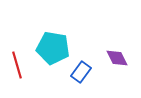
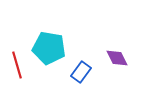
cyan pentagon: moved 4 px left
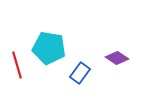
purple diamond: rotated 30 degrees counterclockwise
blue rectangle: moved 1 px left, 1 px down
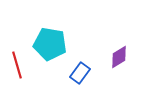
cyan pentagon: moved 1 px right, 4 px up
purple diamond: moved 2 px right, 1 px up; rotated 65 degrees counterclockwise
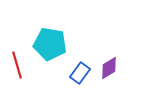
purple diamond: moved 10 px left, 11 px down
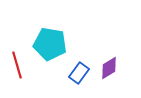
blue rectangle: moved 1 px left
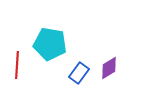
red line: rotated 20 degrees clockwise
